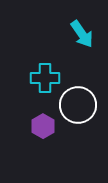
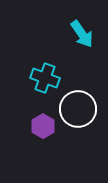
cyan cross: rotated 20 degrees clockwise
white circle: moved 4 px down
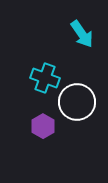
white circle: moved 1 px left, 7 px up
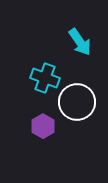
cyan arrow: moved 2 px left, 8 px down
